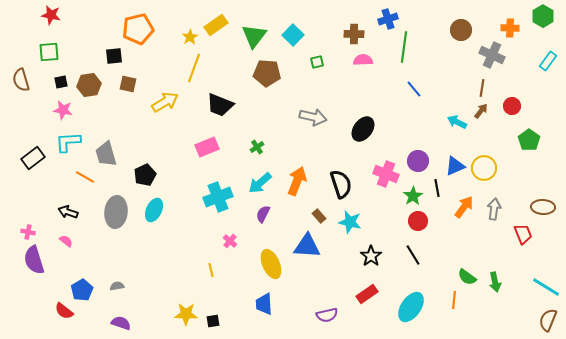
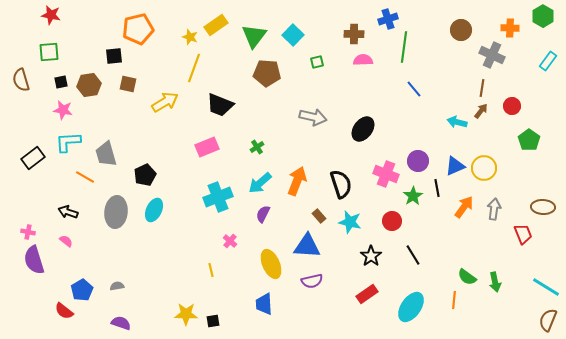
yellow star at (190, 37): rotated 21 degrees counterclockwise
cyan arrow at (457, 122): rotated 12 degrees counterclockwise
red circle at (418, 221): moved 26 px left
purple semicircle at (327, 315): moved 15 px left, 34 px up
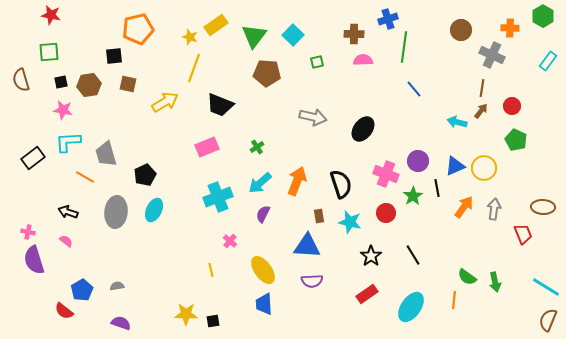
green pentagon at (529, 140): moved 13 px left; rotated 10 degrees counterclockwise
brown rectangle at (319, 216): rotated 32 degrees clockwise
red circle at (392, 221): moved 6 px left, 8 px up
yellow ellipse at (271, 264): moved 8 px left, 6 px down; rotated 12 degrees counterclockwise
purple semicircle at (312, 281): rotated 10 degrees clockwise
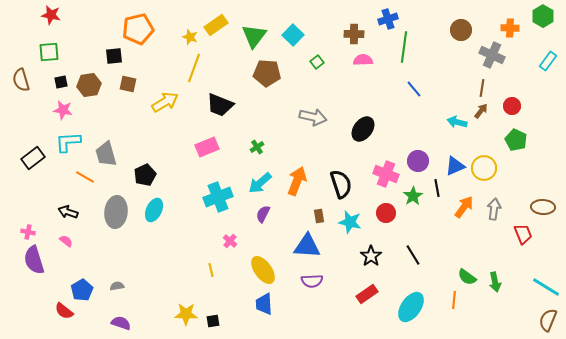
green square at (317, 62): rotated 24 degrees counterclockwise
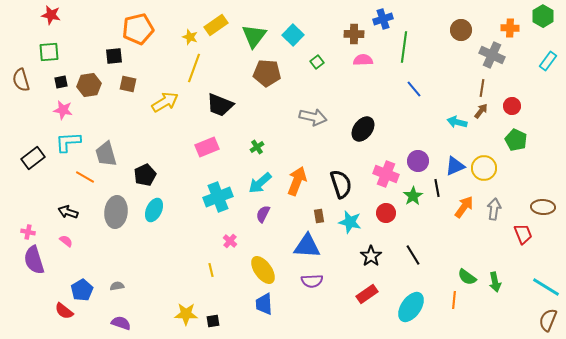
blue cross at (388, 19): moved 5 px left
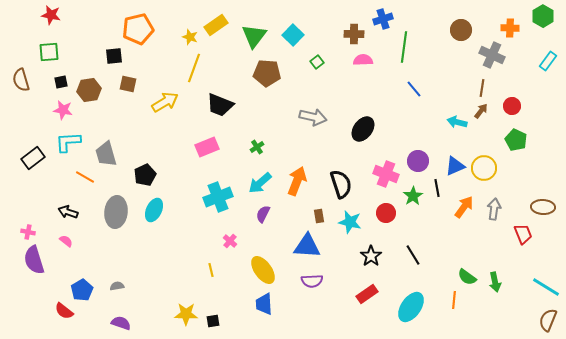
brown hexagon at (89, 85): moved 5 px down
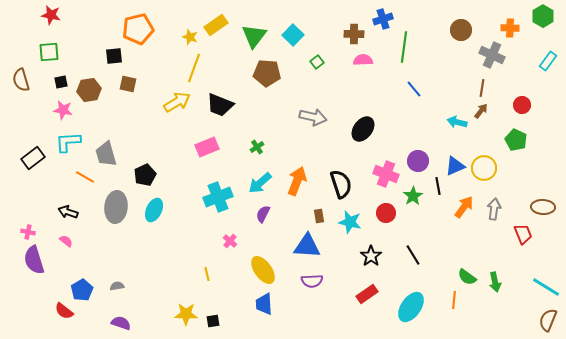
yellow arrow at (165, 102): moved 12 px right
red circle at (512, 106): moved 10 px right, 1 px up
black line at (437, 188): moved 1 px right, 2 px up
gray ellipse at (116, 212): moved 5 px up
yellow line at (211, 270): moved 4 px left, 4 px down
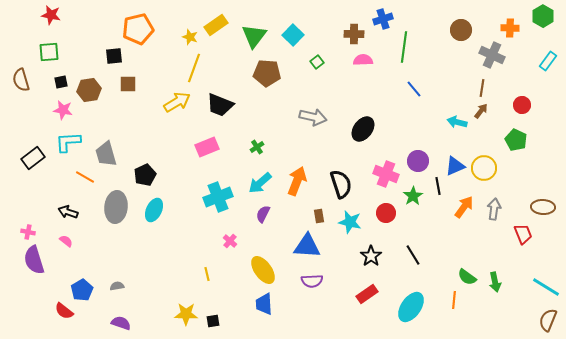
brown square at (128, 84): rotated 12 degrees counterclockwise
